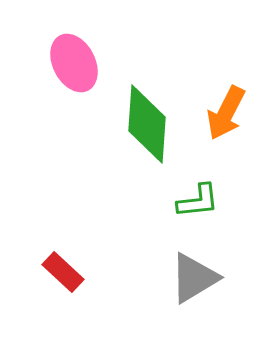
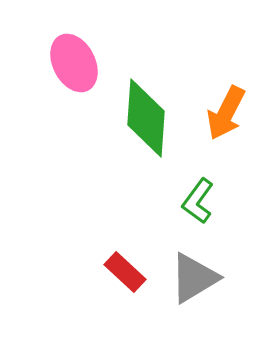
green diamond: moved 1 px left, 6 px up
green L-shape: rotated 132 degrees clockwise
red rectangle: moved 62 px right
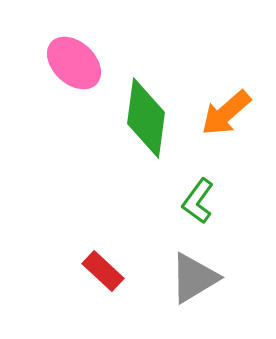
pink ellipse: rotated 20 degrees counterclockwise
orange arrow: rotated 22 degrees clockwise
green diamond: rotated 4 degrees clockwise
red rectangle: moved 22 px left, 1 px up
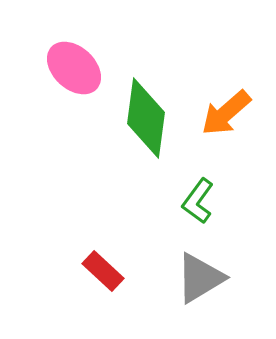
pink ellipse: moved 5 px down
gray triangle: moved 6 px right
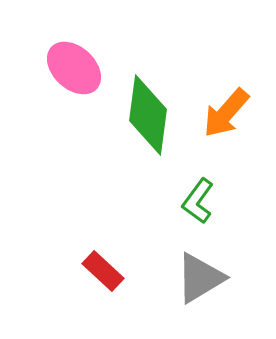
orange arrow: rotated 8 degrees counterclockwise
green diamond: moved 2 px right, 3 px up
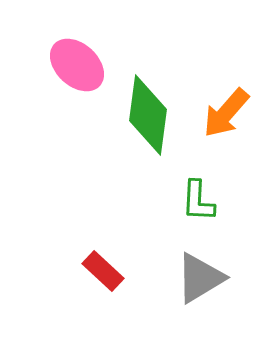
pink ellipse: moved 3 px right, 3 px up
green L-shape: rotated 33 degrees counterclockwise
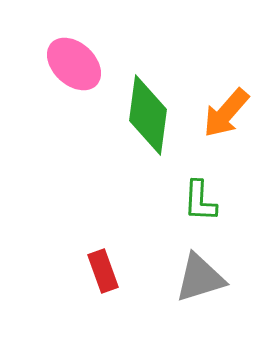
pink ellipse: moved 3 px left, 1 px up
green L-shape: moved 2 px right
red rectangle: rotated 27 degrees clockwise
gray triangle: rotated 14 degrees clockwise
